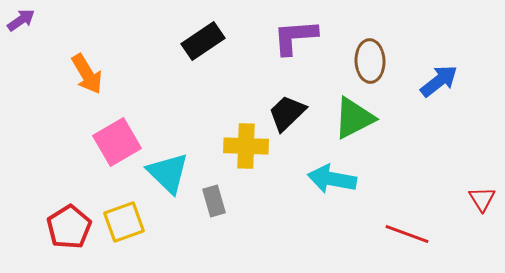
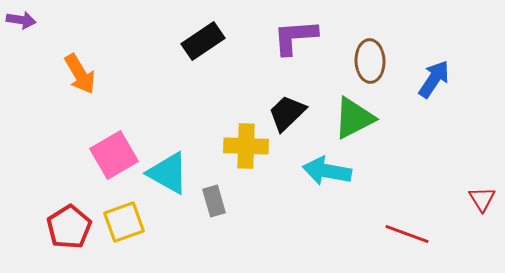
purple arrow: rotated 44 degrees clockwise
orange arrow: moved 7 px left
blue arrow: moved 5 px left, 2 px up; rotated 18 degrees counterclockwise
pink square: moved 3 px left, 13 px down
cyan triangle: rotated 15 degrees counterclockwise
cyan arrow: moved 5 px left, 8 px up
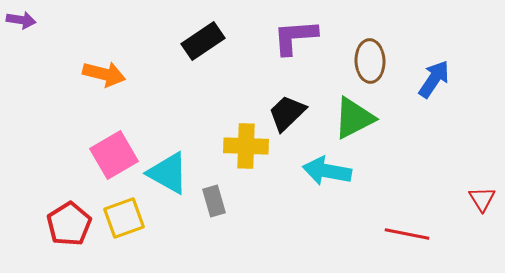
orange arrow: moved 24 px right; rotated 45 degrees counterclockwise
yellow square: moved 4 px up
red pentagon: moved 3 px up
red line: rotated 9 degrees counterclockwise
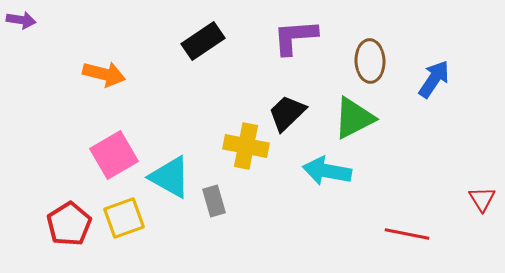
yellow cross: rotated 9 degrees clockwise
cyan triangle: moved 2 px right, 4 px down
